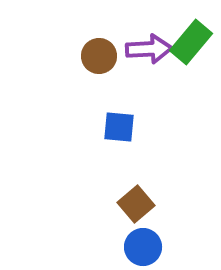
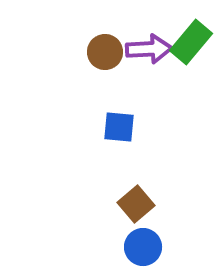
brown circle: moved 6 px right, 4 px up
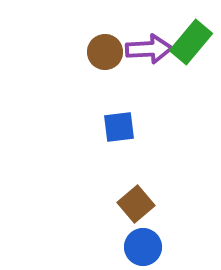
blue square: rotated 12 degrees counterclockwise
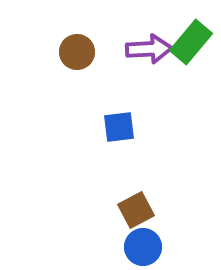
brown circle: moved 28 px left
brown square: moved 6 px down; rotated 12 degrees clockwise
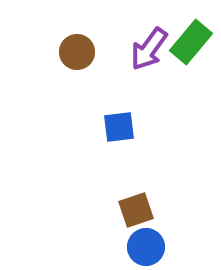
purple arrow: rotated 129 degrees clockwise
brown square: rotated 9 degrees clockwise
blue circle: moved 3 px right
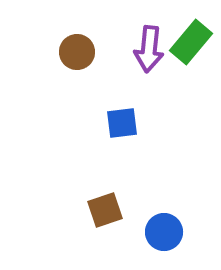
purple arrow: rotated 30 degrees counterclockwise
blue square: moved 3 px right, 4 px up
brown square: moved 31 px left
blue circle: moved 18 px right, 15 px up
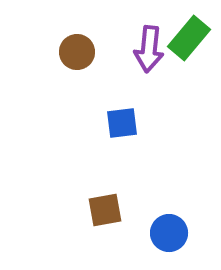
green rectangle: moved 2 px left, 4 px up
brown square: rotated 9 degrees clockwise
blue circle: moved 5 px right, 1 px down
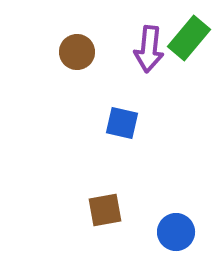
blue square: rotated 20 degrees clockwise
blue circle: moved 7 px right, 1 px up
